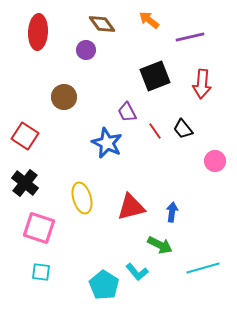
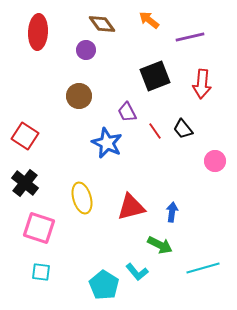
brown circle: moved 15 px right, 1 px up
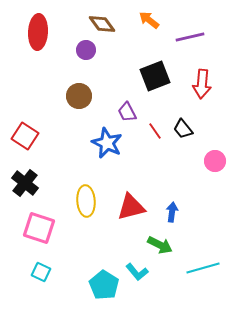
yellow ellipse: moved 4 px right, 3 px down; rotated 12 degrees clockwise
cyan square: rotated 18 degrees clockwise
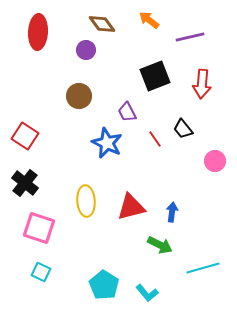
red line: moved 8 px down
cyan L-shape: moved 10 px right, 21 px down
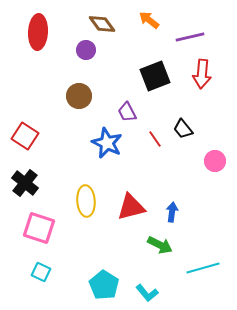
red arrow: moved 10 px up
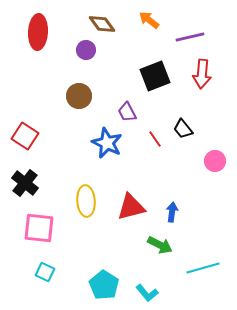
pink square: rotated 12 degrees counterclockwise
cyan square: moved 4 px right
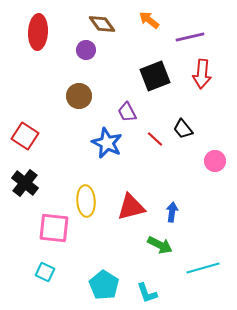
red line: rotated 12 degrees counterclockwise
pink square: moved 15 px right
cyan L-shape: rotated 20 degrees clockwise
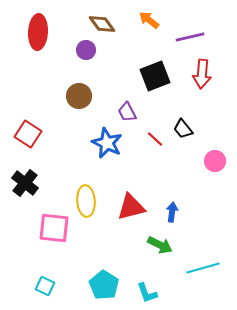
red square: moved 3 px right, 2 px up
cyan square: moved 14 px down
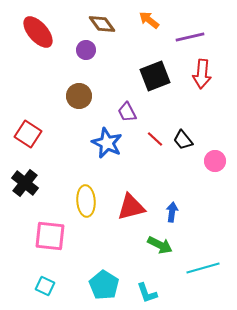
red ellipse: rotated 44 degrees counterclockwise
black trapezoid: moved 11 px down
pink square: moved 4 px left, 8 px down
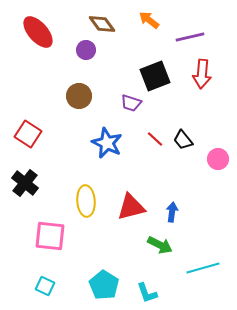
purple trapezoid: moved 4 px right, 9 px up; rotated 45 degrees counterclockwise
pink circle: moved 3 px right, 2 px up
